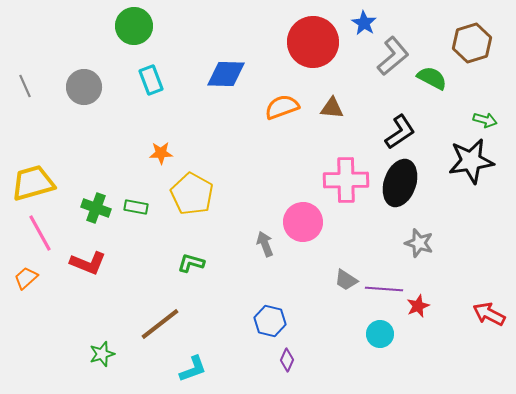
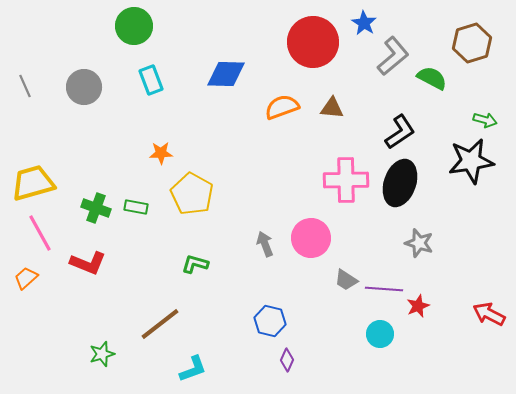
pink circle: moved 8 px right, 16 px down
green L-shape: moved 4 px right, 1 px down
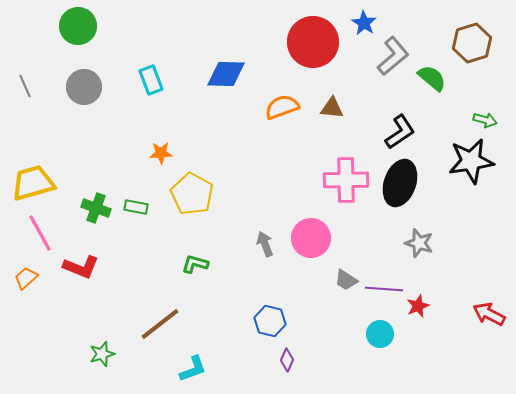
green circle: moved 56 px left
green semicircle: rotated 12 degrees clockwise
red L-shape: moved 7 px left, 4 px down
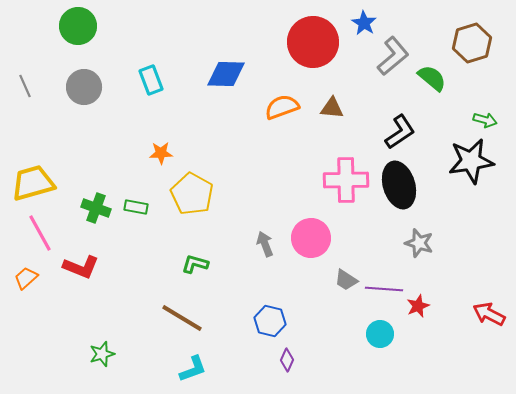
black ellipse: moved 1 px left, 2 px down; rotated 36 degrees counterclockwise
brown line: moved 22 px right, 6 px up; rotated 69 degrees clockwise
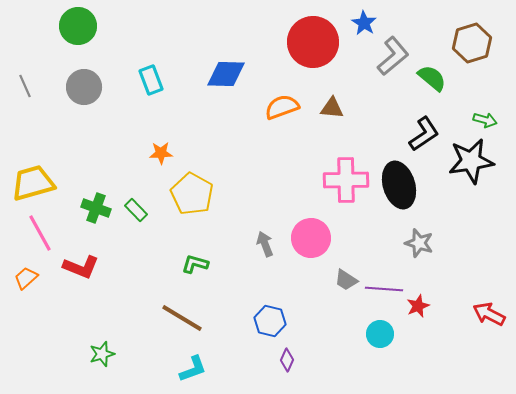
black L-shape: moved 24 px right, 2 px down
green rectangle: moved 3 px down; rotated 35 degrees clockwise
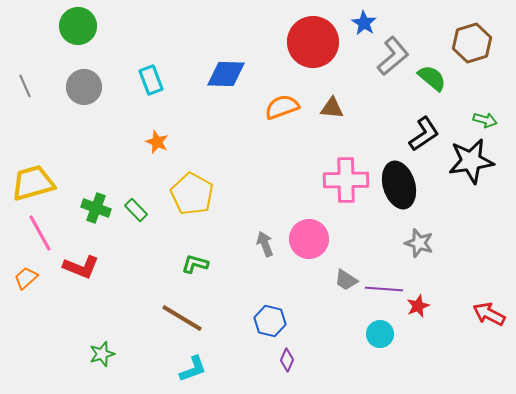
orange star: moved 4 px left, 11 px up; rotated 25 degrees clockwise
pink circle: moved 2 px left, 1 px down
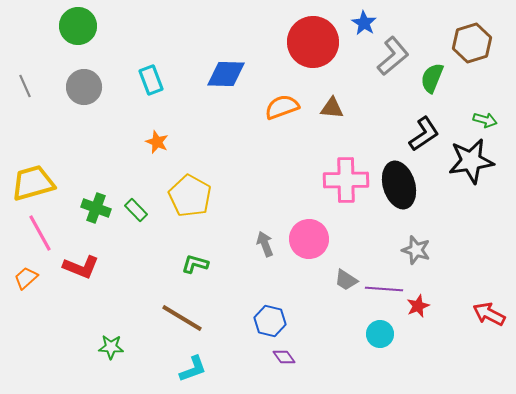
green semicircle: rotated 108 degrees counterclockwise
yellow pentagon: moved 2 px left, 2 px down
gray star: moved 3 px left, 7 px down
green star: moved 9 px right, 7 px up; rotated 20 degrees clockwise
purple diamond: moved 3 px left, 3 px up; rotated 60 degrees counterclockwise
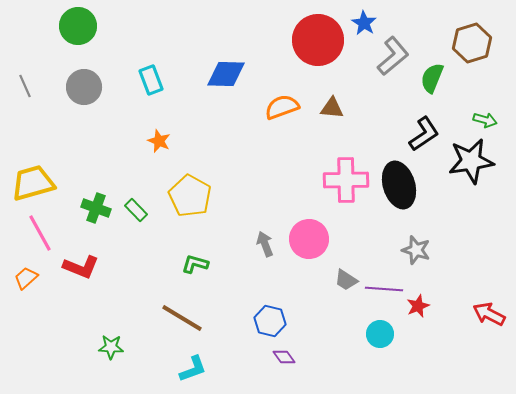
red circle: moved 5 px right, 2 px up
orange star: moved 2 px right, 1 px up
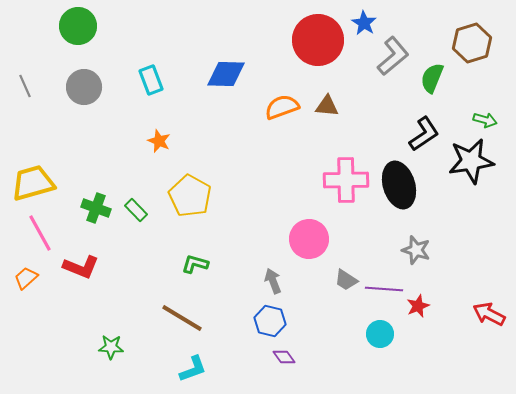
brown triangle: moved 5 px left, 2 px up
gray arrow: moved 8 px right, 37 px down
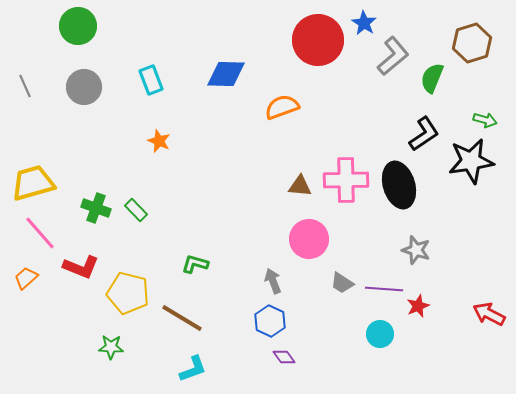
brown triangle: moved 27 px left, 80 px down
yellow pentagon: moved 62 px left, 97 px down; rotated 15 degrees counterclockwise
pink line: rotated 12 degrees counterclockwise
gray trapezoid: moved 4 px left, 3 px down
blue hexagon: rotated 12 degrees clockwise
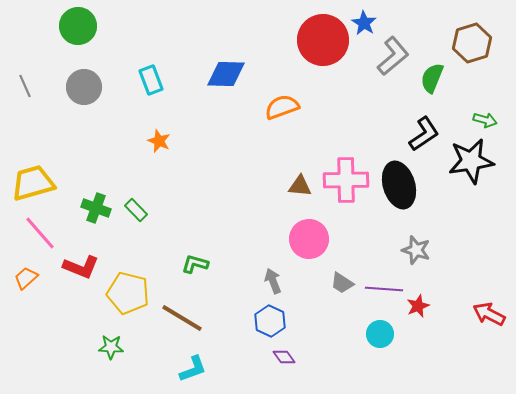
red circle: moved 5 px right
